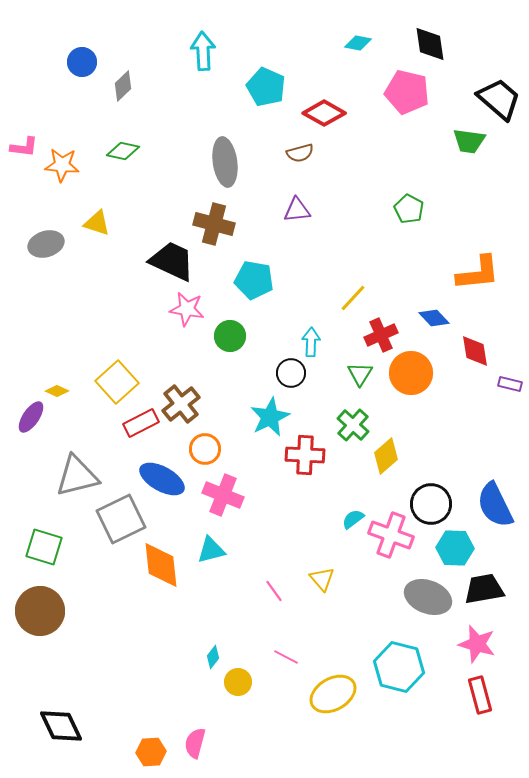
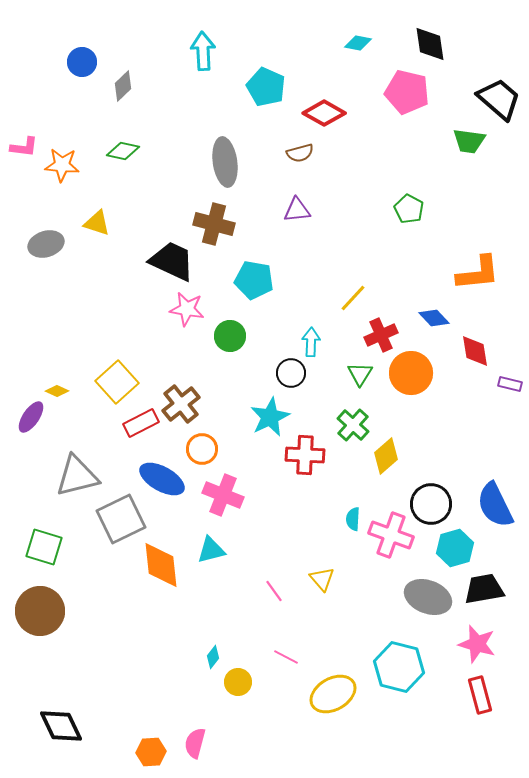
orange circle at (205, 449): moved 3 px left
cyan semicircle at (353, 519): rotated 50 degrees counterclockwise
cyan hexagon at (455, 548): rotated 18 degrees counterclockwise
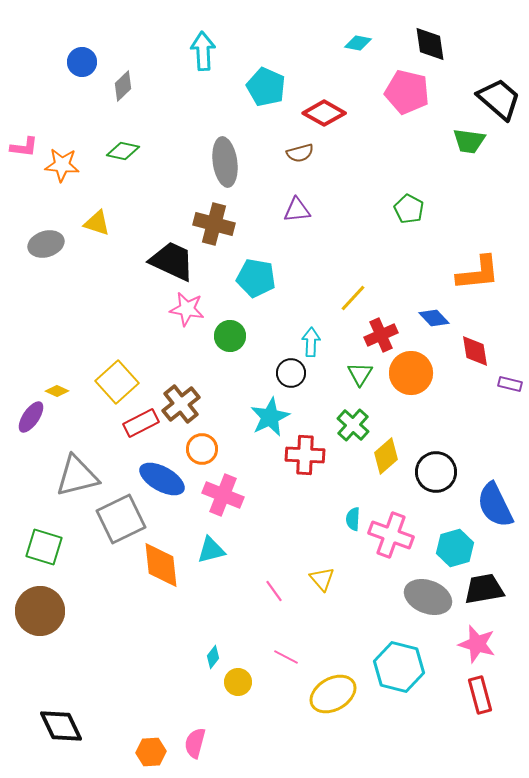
cyan pentagon at (254, 280): moved 2 px right, 2 px up
black circle at (431, 504): moved 5 px right, 32 px up
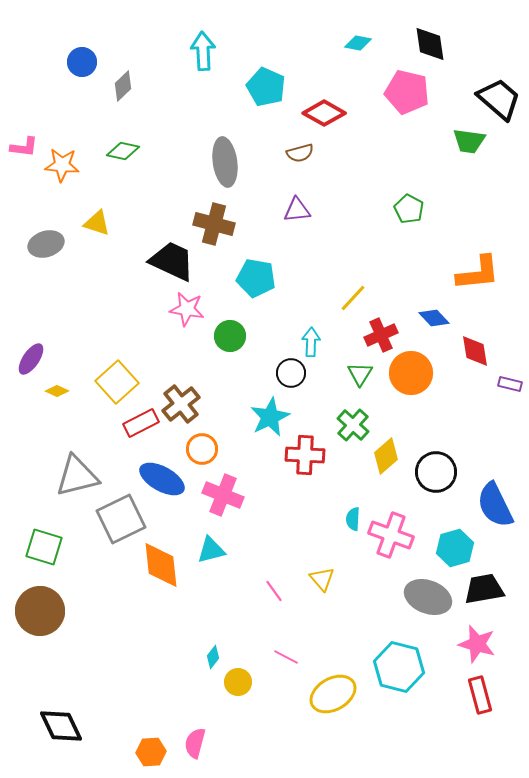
purple ellipse at (31, 417): moved 58 px up
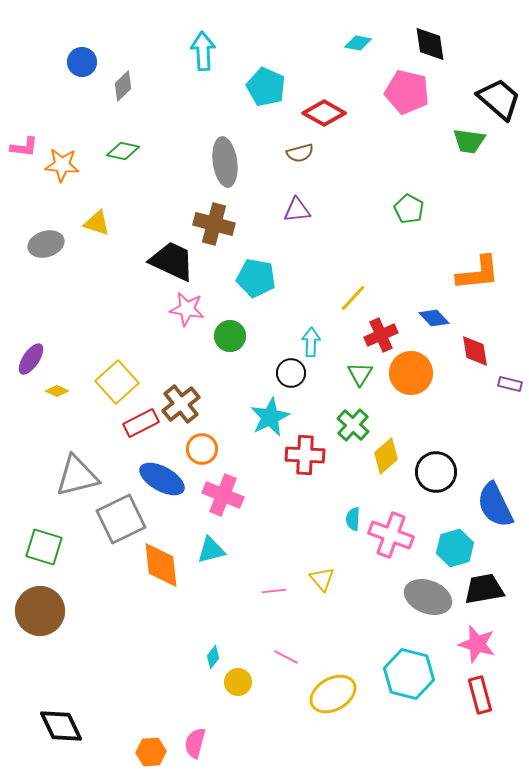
pink line at (274, 591): rotated 60 degrees counterclockwise
cyan hexagon at (399, 667): moved 10 px right, 7 px down
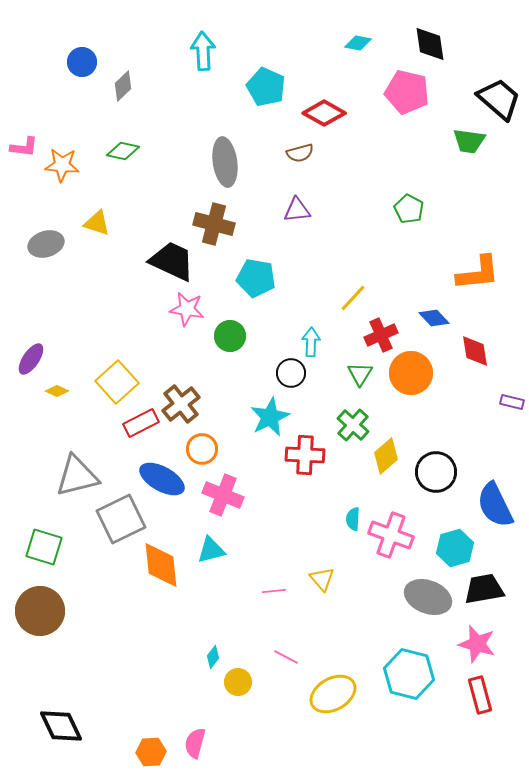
purple rectangle at (510, 384): moved 2 px right, 18 px down
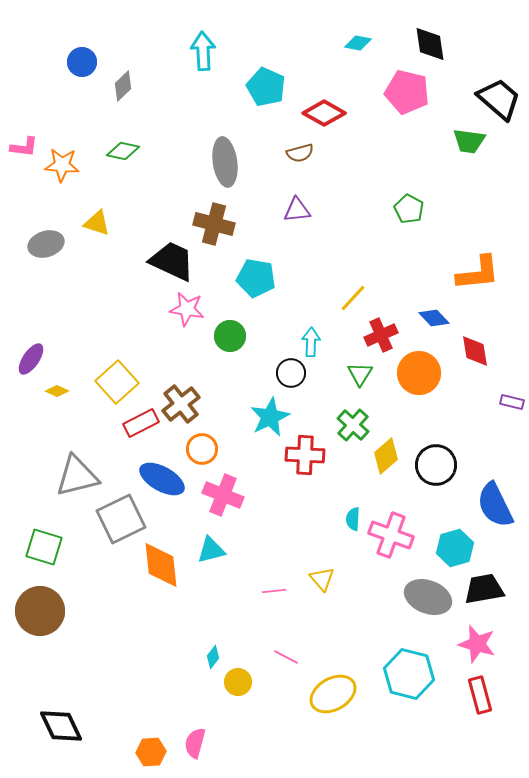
orange circle at (411, 373): moved 8 px right
black circle at (436, 472): moved 7 px up
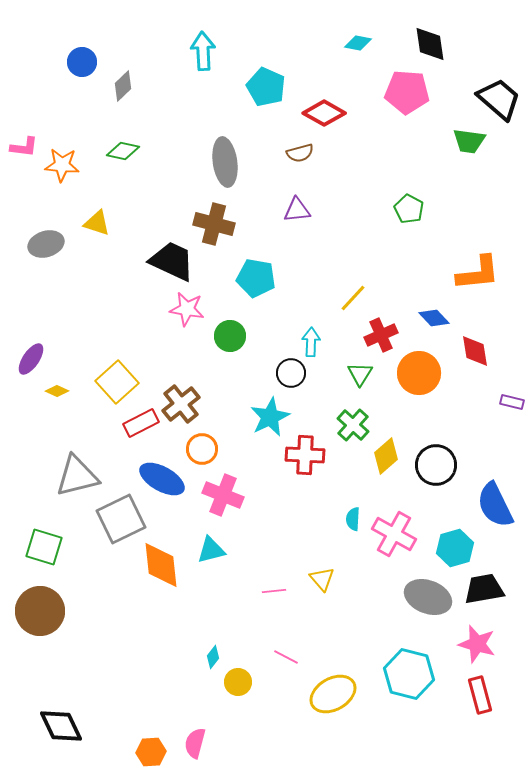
pink pentagon at (407, 92): rotated 9 degrees counterclockwise
pink cross at (391, 535): moved 3 px right, 1 px up; rotated 9 degrees clockwise
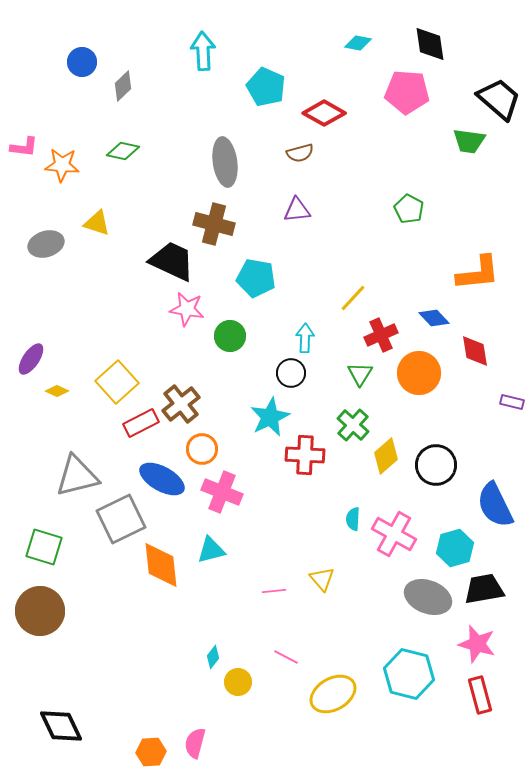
cyan arrow at (311, 342): moved 6 px left, 4 px up
pink cross at (223, 495): moved 1 px left, 3 px up
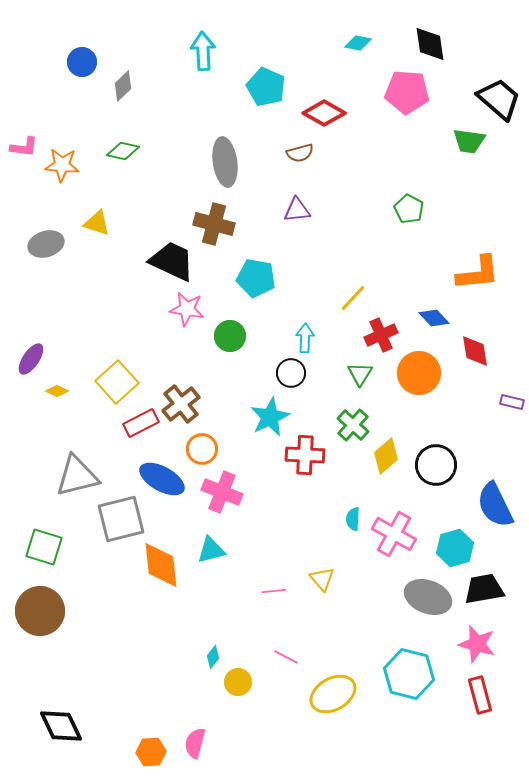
gray square at (121, 519): rotated 12 degrees clockwise
